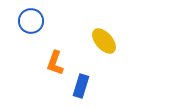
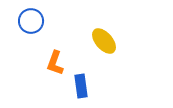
blue rectangle: rotated 25 degrees counterclockwise
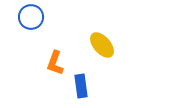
blue circle: moved 4 px up
yellow ellipse: moved 2 px left, 4 px down
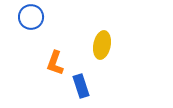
yellow ellipse: rotated 52 degrees clockwise
blue rectangle: rotated 10 degrees counterclockwise
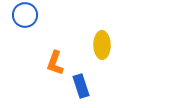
blue circle: moved 6 px left, 2 px up
yellow ellipse: rotated 12 degrees counterclockwise
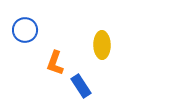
blue circle: moved 15 px down
blue rectangle: rotated 15 degrees counterclockwise
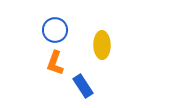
blue circle: moved 30 px right
blue rectangle: moved 2 px right
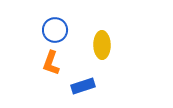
orange L-shape: moved 4 px left
blue rectangle: rotated 75 degrees counterclockwise
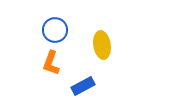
yellow ellipse: rotated 8 degrees counterclockwise
blue rectangle: rotated 10 degrees counterclockwise
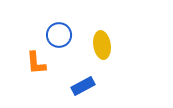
blue circle: moved 4 px right, 5 px down
orange L-shape: moved 15 px left; rotated 25 degrees counterclockwise
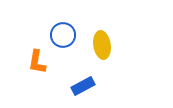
blue circle: moved 4 px right
orange L-shape: moved 1 px right, 1 px up; rotated 15 degrees clockwise
